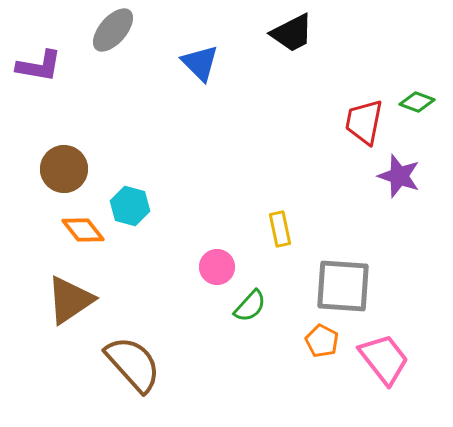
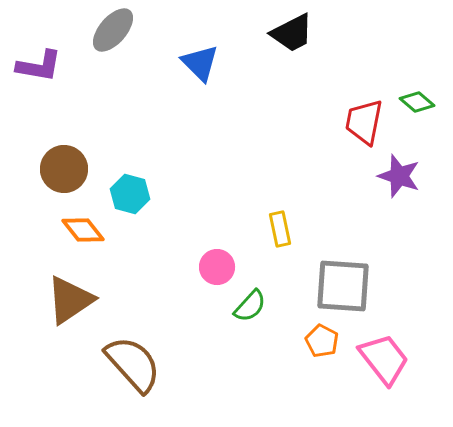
green diamond: rotated 20 degrees clockwise
cyan hexagon: moved 12 px up
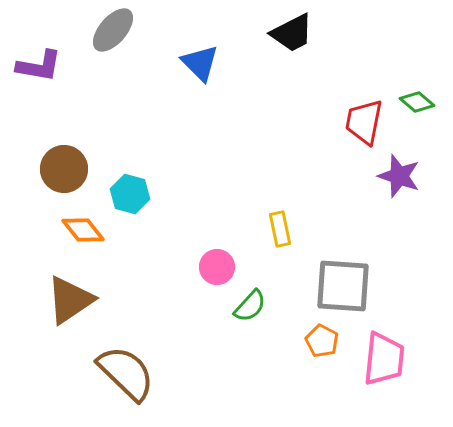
pink trapezoid: rotated 44 degrees clockwise
brown semicircle: moved 7 px left, 9 px down; rotated 4 degrees counterclockwise
